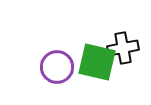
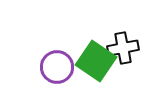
green square: moved 1 px left, 1 px up; rotated 21 degrees clockwise
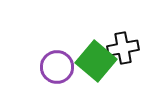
green square: rotated 6 degrees clockwise
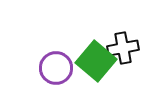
purple circle: moved 1 px left, 1 px down
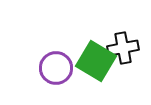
green square: rotated 9 degrees counterclockwise
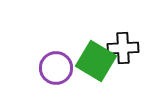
black cross: rotated 8 degrees clockwise
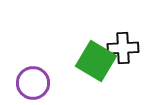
purple circle: moved 23 px left, 15 px down
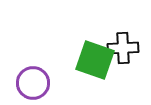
green square: moved 1 px left, 1 px up; rotated 12 degrees counterclockwise
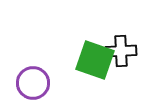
black cross: moved 2 px left, 3 px down
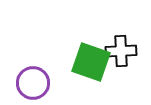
green square: moved 4 px left, 2 px down
